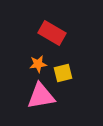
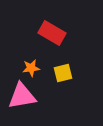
orange star: moved 7 px left, 4 px down
pink triangle: moved 19 px left
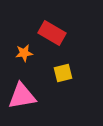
orange star: moved 7 px left, 15 px up
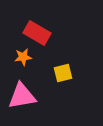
red rectangle: moved 15 px left
orange star: moved 1 px left, 4 px down
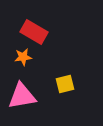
red rectangle: moved 3 px left, 1 px up
yellow square: moved 2 px right, 11 px down
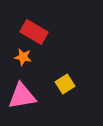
orange star: rotated 18 degrees clockwise
yellow square: rotated 18 degrees counterclockwise
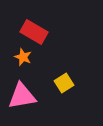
orange star: rotated 12 degrees clockwise
yellow square: moved 1 px left, 1 px up
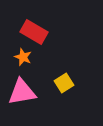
pink triangle: moved 4 px up
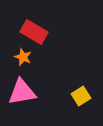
yellow square: moved 17 px right, 13 px down
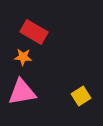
orange star: rotated 18 degrees counterclockwise
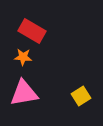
red rectangle: moved 2 px left, 1 px up
pink triangle: moved 2 px right, 1 px down
